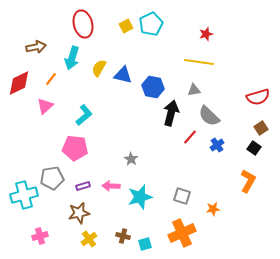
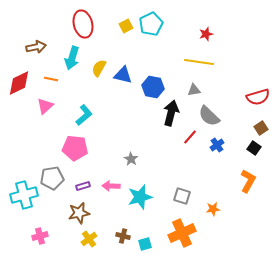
orange line: rotated 64 degrees clockwise
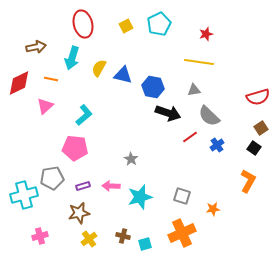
cyan pentagon: moved 8 px right
black arrow: moved 3 px left; rotated 95 degrees clockwise
red line: rotated 14 degrees clockwise
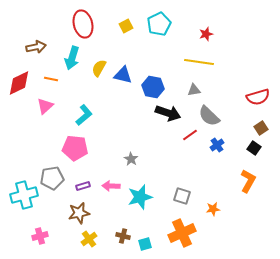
red line: moved 2 px up
